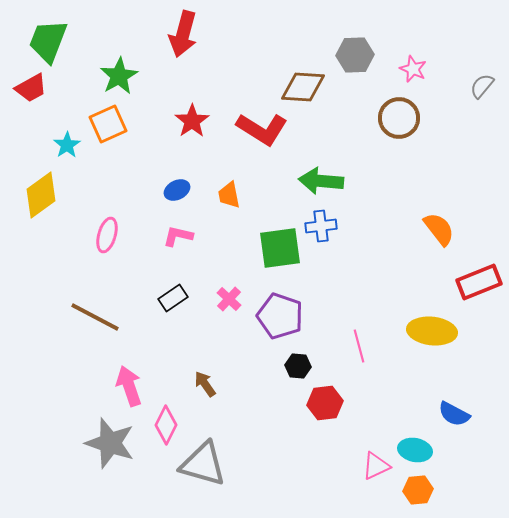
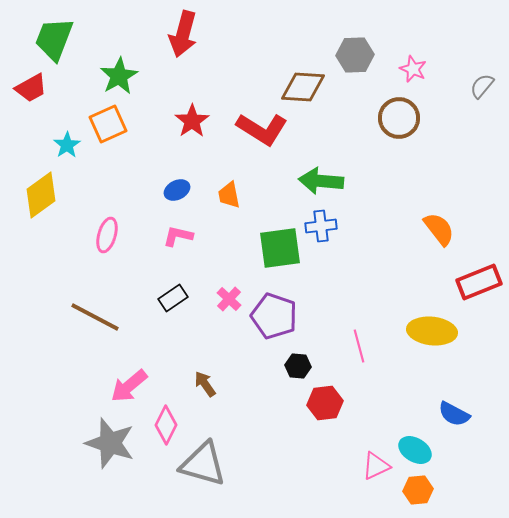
green trapezoid: moved 6 px right, 2 px up
purple pentagon: moved 6 px left
pink arrow: rotated 111 degrees counterclockwise
cyan ellipse: rotated 20 degrees clockwise
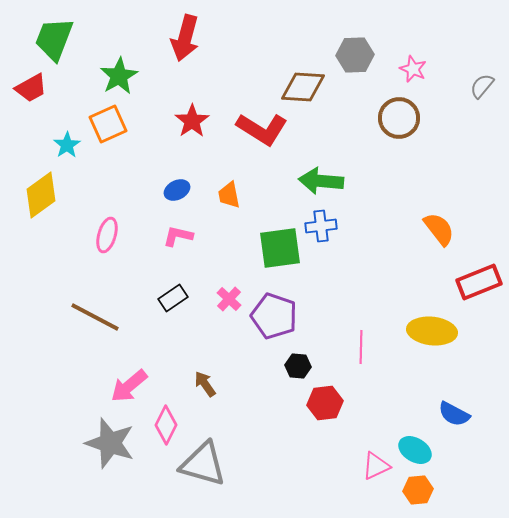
red arrow: moved 2 px right, 4 px down
pink line: moved 2 px right, 1 px down; rotated 16 degrees clockwise
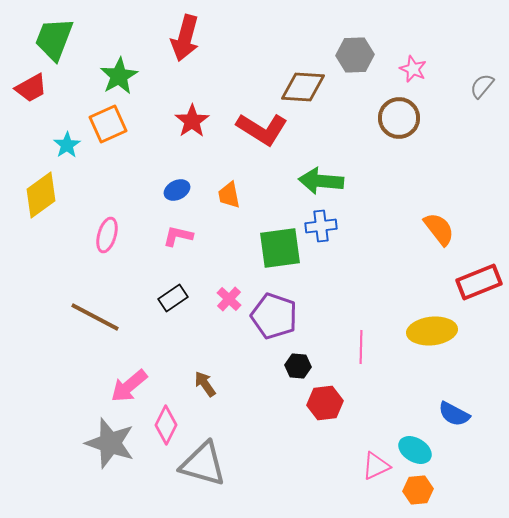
yellow ellipse: rotated 12 degrees counterclockwise
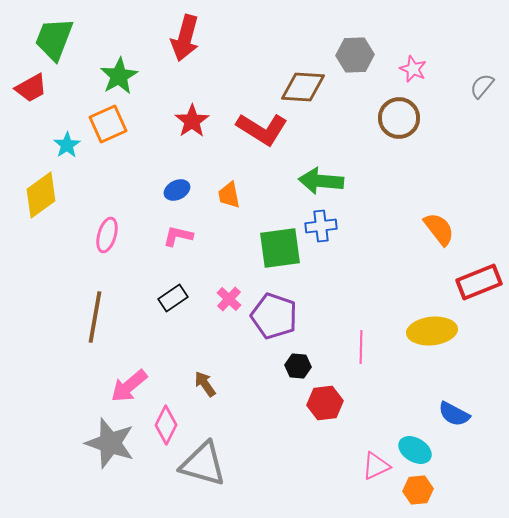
brown line: rotated 72 degrees clockwise
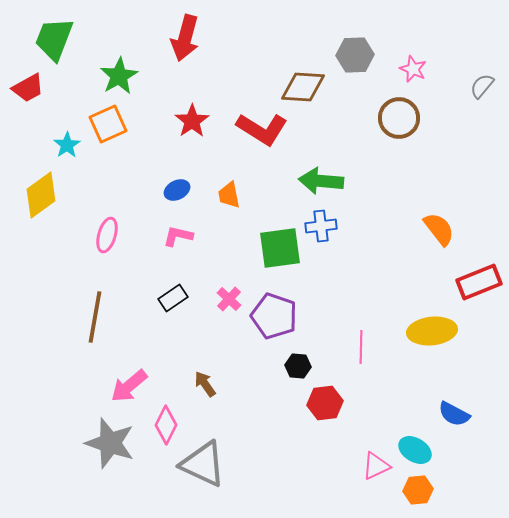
red trapezoid: moved 3 px left
gray triangle: rotated 9 degrees clockwise
